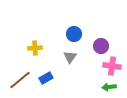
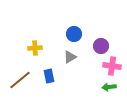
gray triangle: rotated 24 degrees clockwise
blue rectangle: moved 3 px right, 2 px up; rotated 72 degrees counterclockwise
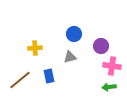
gray triangle: rotated 16 degrees clockwise
